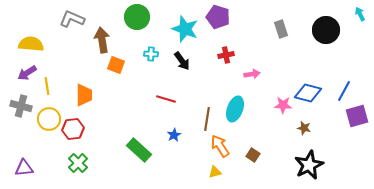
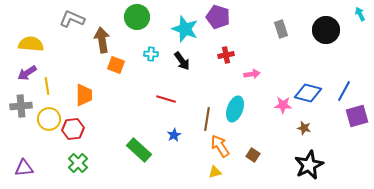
gray cross: rotated 20 degrees counterclockwise
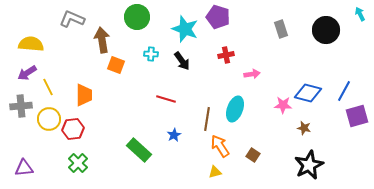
yellow line: moved 1 px right, 1 px down; rotated 18 degrees counterclockwise
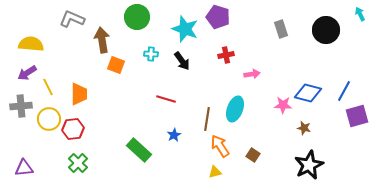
orange trapezoid: moved 5 px left, 1 px up
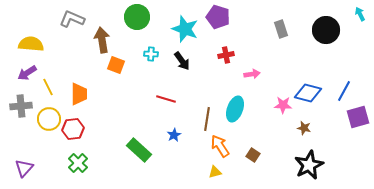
purple square: moved 1 px right, 1 px down
purple triangle: rotated 42 degrees counterclockwise
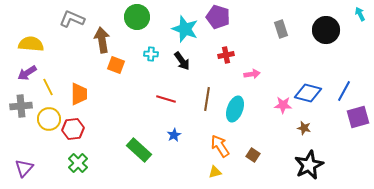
brown line: moved 20 px up
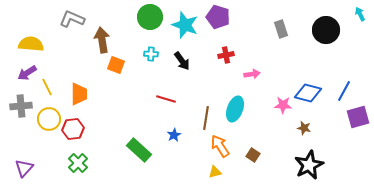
green circle: moved 13 px right
cyan star: moved 4 px up
yellow line: moved 1 px left
brown line: moved 1 px left, 19 px down
